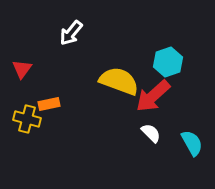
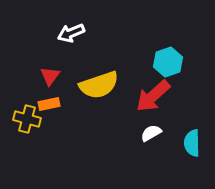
white arrow: rotated 28 degrees clockwise
red triangle: moved 28 px right, 7 px down
yellow semicircle: moved 20 px left, 4 px down; rotated 141 degrees clockwise
white semicircle: rotated 75 degrees counterclockwise
cyan semicircle: rotated 152 degrees counterclockwise
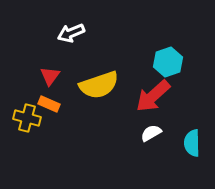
orange rectangle: rotated 35 degrees clockwise
yellow cross: moved 1 px up
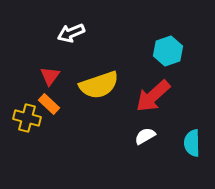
cyan hexagon: moved 11 px up
orange rectangle: rotated 20 degrees clockwise
white semicircle: moved 6 px left, 3 px down
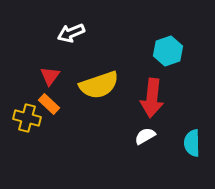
red arrow: moved 1 px left, 2 px down; rotated 42 degrees counterclockwise
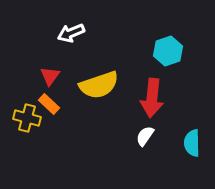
white semicircle: rotated 25 degrees counterclockwise
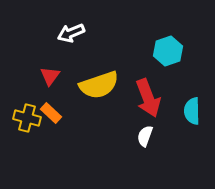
red arrow: moved 4 px left; rotated 27 degrees counterclockwise
orange rectangle: moved 2 px right, 9 px down
white semicircle: rotated 15 degrees counterclockwise
cyan semicircle: moved 32 px up
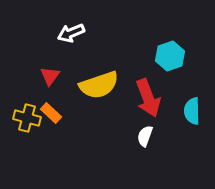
cyan hexagon: moved 2 px right, 5 px down
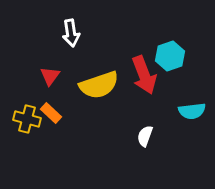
white arrow: rotated 76 degrees counterclockwise
red arrow: moved 4 px left, 23 px up
cyan semicircle: rotated 96 degrees counterclockwise
yellow cross: moved 1 px down
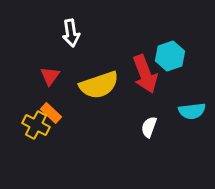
red arrow: moved 1 px right, 1 px up
yellow cross: moved 9 px right, 6 px down; rotated 12 degrees clockwise
white semicircle: moved 4 px right, 9 px up
